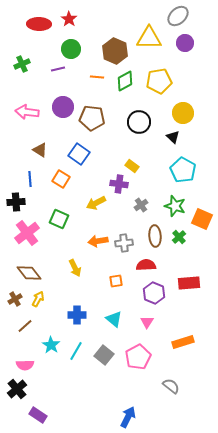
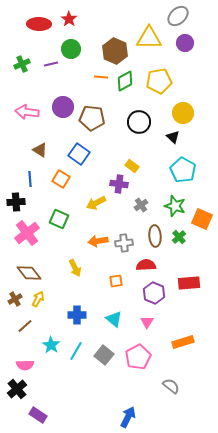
purple line at (58, 69): moved 7 px left, 5 px up
orange line at (97, 77): moved 4 px right
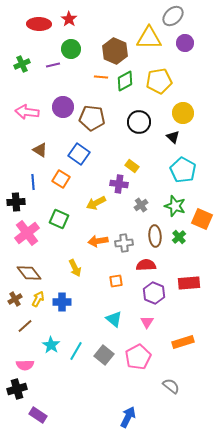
gray ellipse at (178, 16): moved 5 px left
purple line at (51, 64): moved 2 px right, 1 px down
blue line at (30, 179): moved 3 px right, 3 px down
blue cross at (77, 315): moved 15 px left, 13 px up
black cross at (17, 389): rotated 24 degrees clockwise
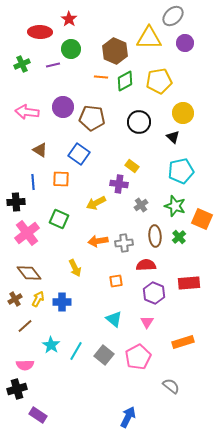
red ellipse at (39, 24): moved 1 px right, 8 px down
cyan pentagon at (183, 170): moved 2 px left, 1 px down; rotated 30 degrees clockwise
orange square at (61, 179): rotated 30 degrees counterclockwise
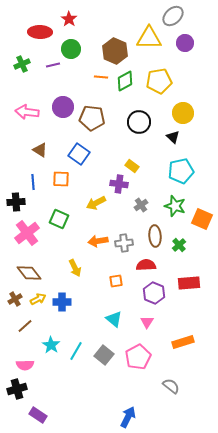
green cross at (179, 237): moved 8 px down
yellow arrow at (38, 299): rotated 35 degrees clockwise
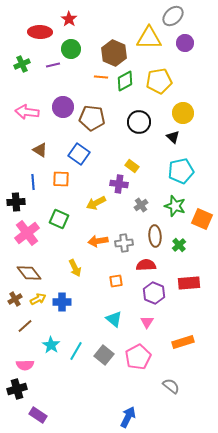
brown hexagon at (115, 51): moved 1 px left, 2 px down
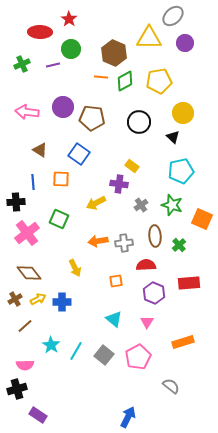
green star at (175, 206): moved 3 px left, 1 px up
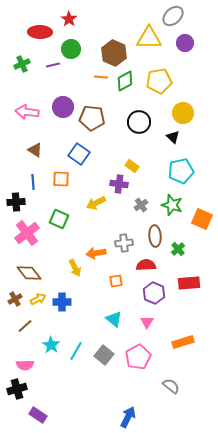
brown triangle at (40, 150): moved 5 px left
orange arrow at (98, 241): moved 2 px left, 12 px down
green cross at (179, 245): moved 1 px left, 4 px down
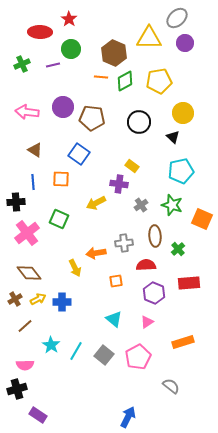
gray ellipse at (173, 16): moved 4 px right, 2 px down
pink triangle at (147, 322): rotated 24 degrees clockwise
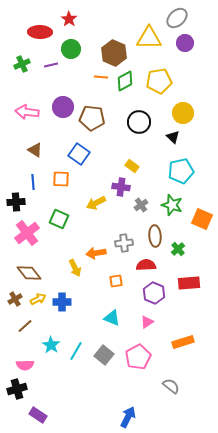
purple line at (53, 65): moved 2 px left
purple cross at (119, 184): moved 2 px right, 3 px down
cyan triangle at (114, 319): moved 2 px left, 1 px up; rotated 18 degrees counterclockwise
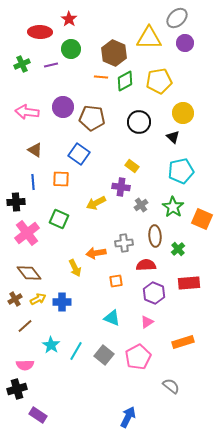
green star at (172, 205): moved 1 px right, 2 px down; rotated 15 degrees clockwise
